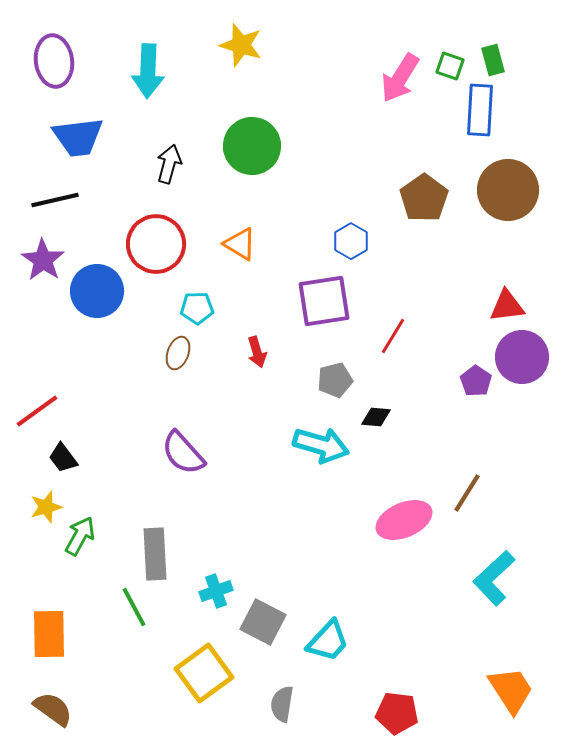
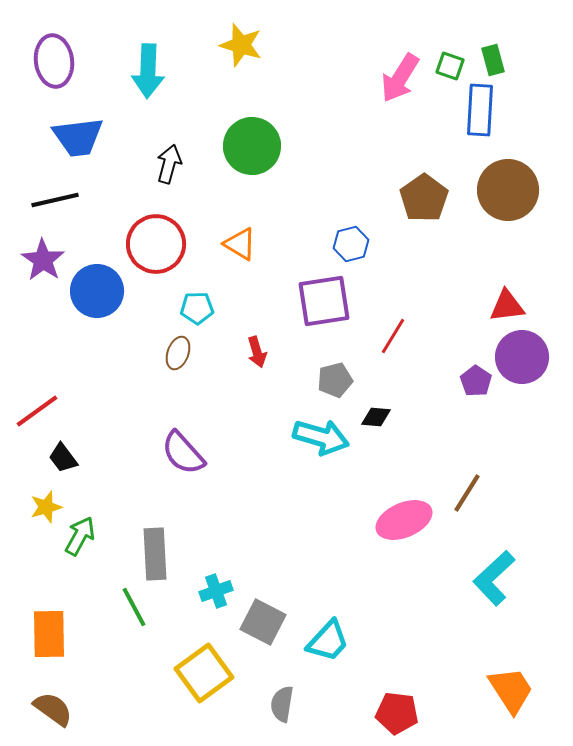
blue hexagon at (351, 241): moved 3 px down; rotated 16 degrees clockwise
cyan arrow at (321, 445): moved 8 px up
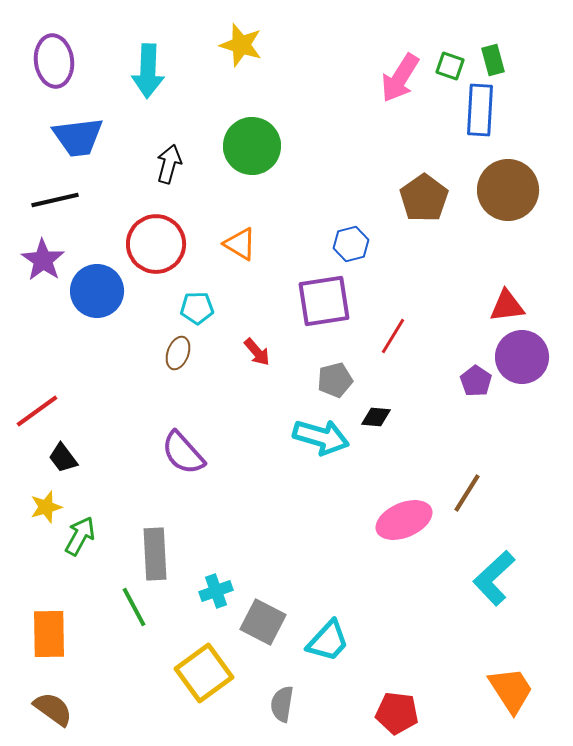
red arrow at (257, 352): rotated 24 degrees counterclockwise
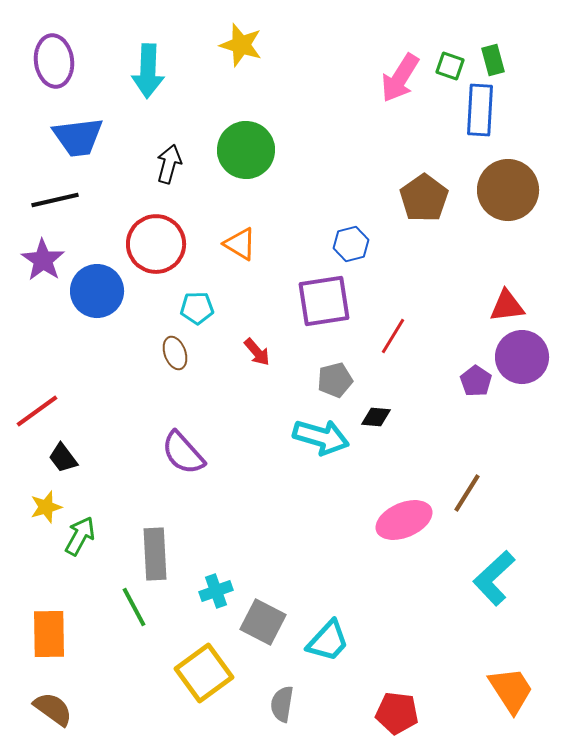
green circle at (252, 146): moved 6 px left, 4 px down
brown ellipse at (178, 353): moved 3 px left; rotated 40 degrees counterclockwise
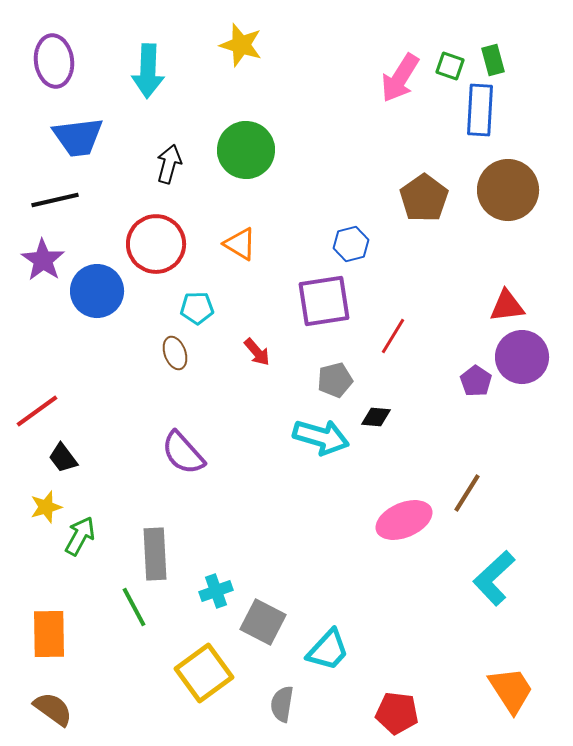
cyan trapezoid at (328, 641): moved 9 px down
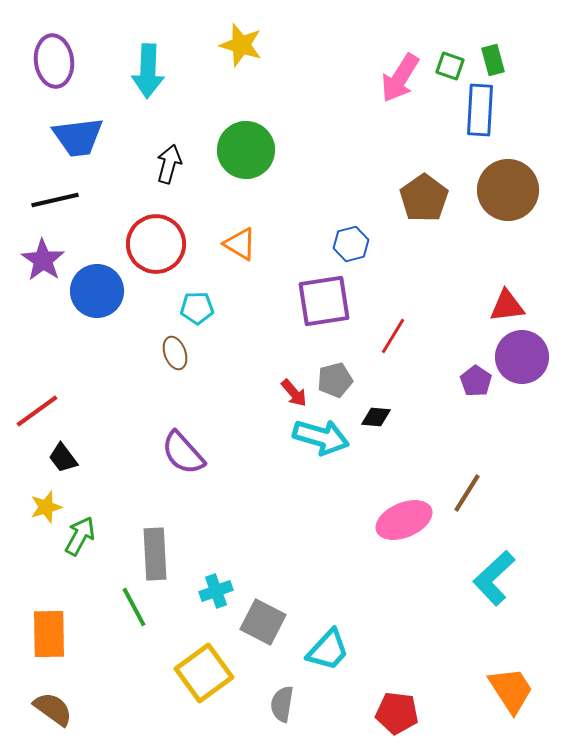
red arrow at (257, 352): moved 37 px right, 41 px down
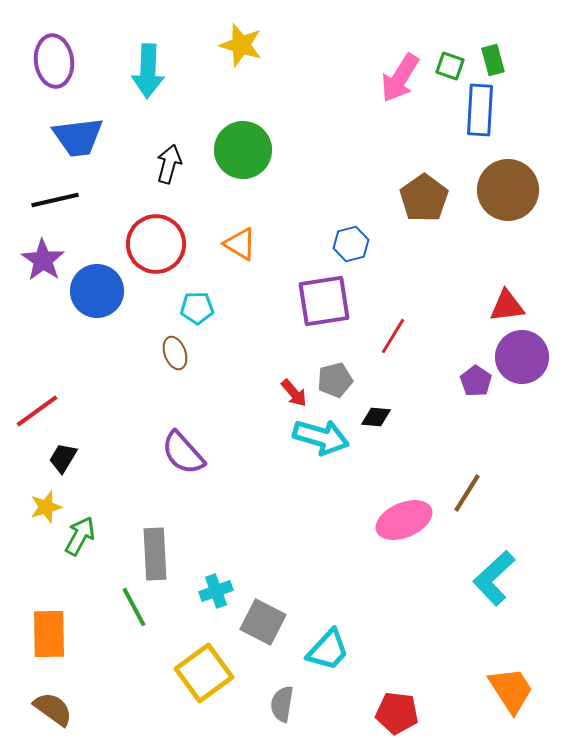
green circle at (246, 150): moved 3 px left
black trapezoid at (63, 458): rotated 68 degrees clockwise
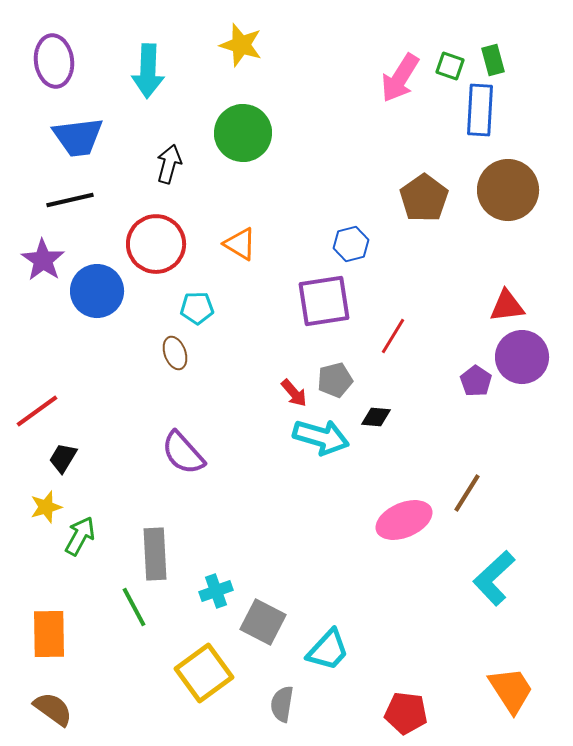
green circle at (243, 150): moved 17 px up
black line at (55, 200): moved 15 px right
red pentagon at (397, 713): moved 9 px right
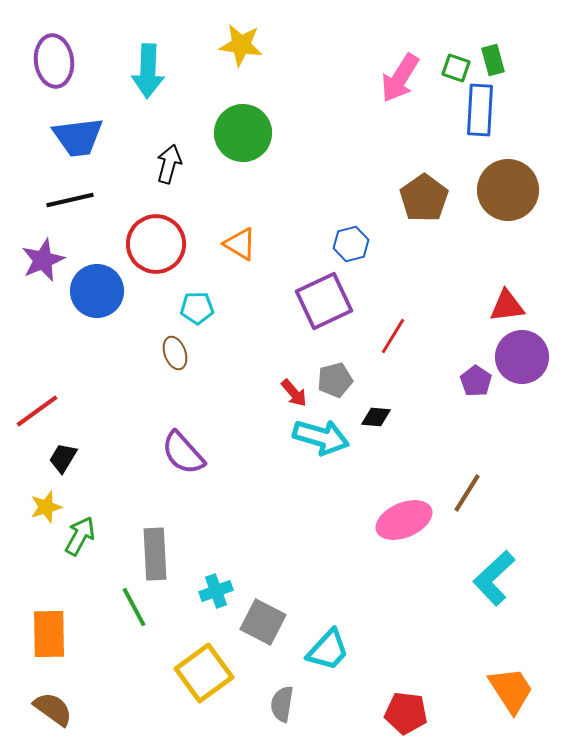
yellow star at (241, 45): rotated 9 degrees counterclockwise
green square at (450, 66): moved 6 px right, 2 px down
purple star at (43, 260): rotated 15 degrees clockwise
purple square at (324, 301): rotated 16 degrees counterclockwise
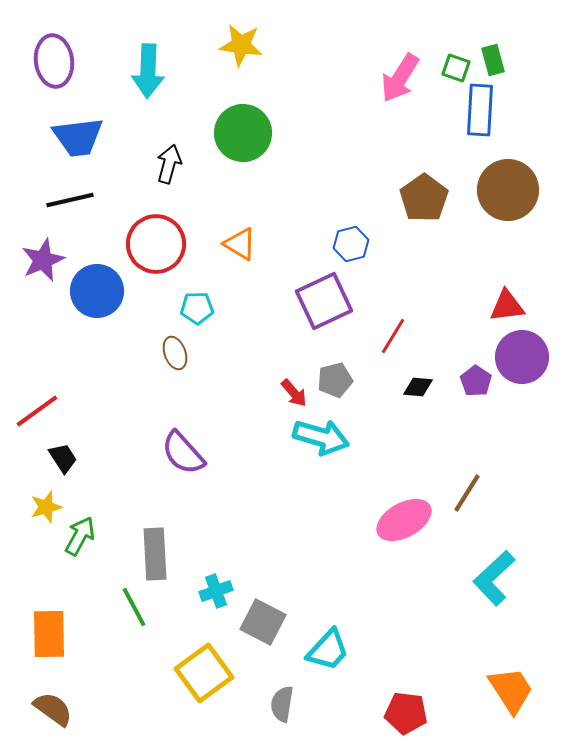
black diamond at (376, 417): moved 42 px right, 30 px up
black trapezoid at (63, 458): rotated 116 degrees clockwise
pink ellipse at (404, 520): rotated 6 degrees counterclockwise
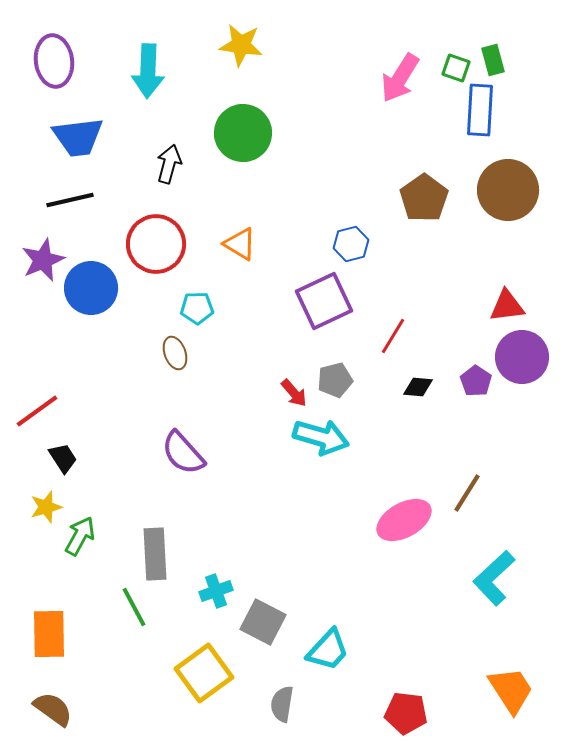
blue circle at (97, 291): moved 6 px left, 3 px up
